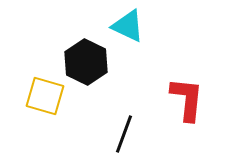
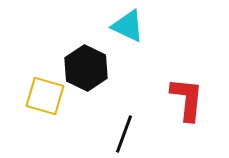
black hexagon: moved 6 px down
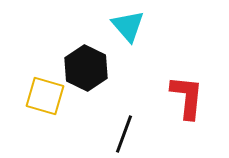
cyan triangle: rotated 24 degrees clockwise
red L-shape: moved 2 px up
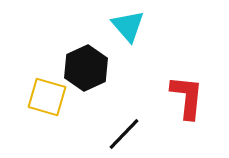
black hexagon: rotated 9 degrees clockwise
yellow square: moved 2 px right, 1 px down
black line: rotated 24 degrees clockwise
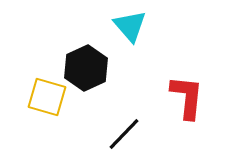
cyan triangle: moved 2 px right
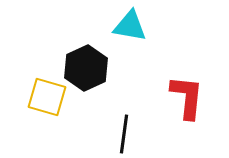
cyan triangle: rotated 39 degrees counterclockwise
black line: rotated 36 degrees counterclockwise
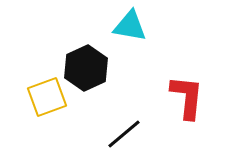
yellow square: rotated 36 degrees counterclockwise
black line: rotated 42 degrees clockwise
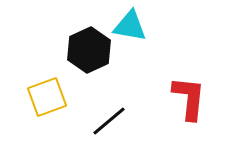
black hexagon: moved 3 px right, 18 px up
red L-shape: moved 2 px right, 1 px down
black line: moved 15 px left, 13 px up
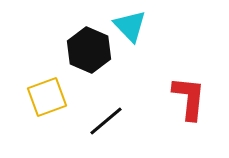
cyan triangle: rotated 36 degrees clockwise
black hexagon: rotated 12 degrees counterclockwise
black line: moved 3 px left
